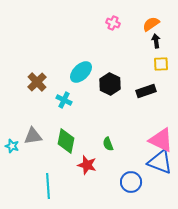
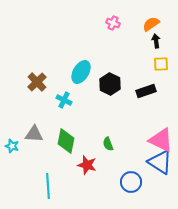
cyan ellipse: rotated 15 degrees counterclockwise
gray triangle: moved 1 px right, 2 px up; rotated 12 degrees clockwise
blue triangle: rotated 12 degrees clockwise
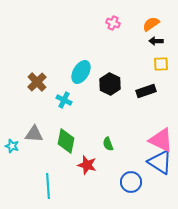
black arrow: rotated 80 degrees counterclockwise
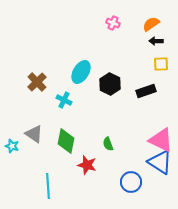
gray triangle: rotated 30 degrees clockwise
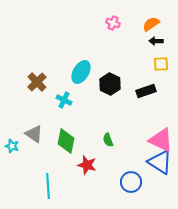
green semicircle: moved 4 px up
